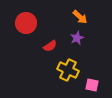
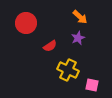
purple star: moved 1 px right
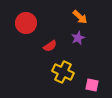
yellow cross: moved 5 px left, 2 px down
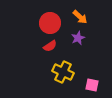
red circle: moved 24 px right
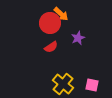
orange arrow: moved 19 px left, 3 px up
red semicircle: moved 1 px right, 1 px down
yellow cross: moved 12 px down; rotated 15 degrees clockwise
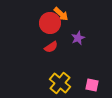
yellow cross: moved 3 px left, 1 px up
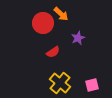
red circle: moved 7 px left
red semicircle: moved 2 px right, 5 px down
pink square: rotated 24 degrees counterclockwise
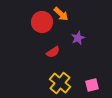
red circle: moved 1 px left, 1 px up
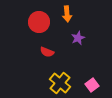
orange arrow: moved 6 px right; rotated 42 degrees clockwise
red circle: moved 3 px left
red semicircle: moved 6 px left; rotated 56 degrees clockwise
pink square: rotated 24 degrees counterclockwise
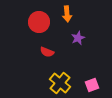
pink square: rotated 16 degrees clockwise
